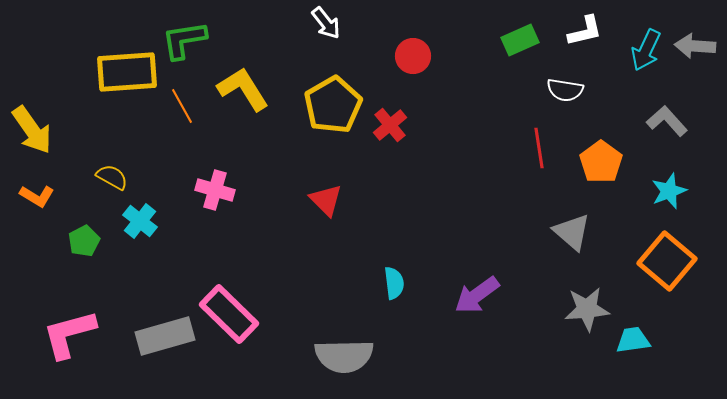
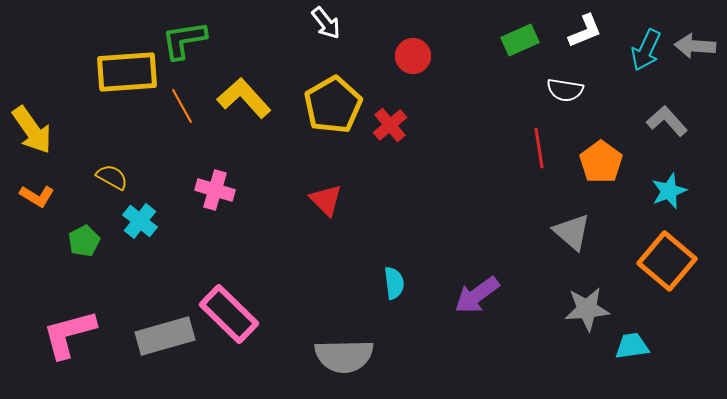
white L-shape: rotated 9 degrees counterclockwise
yellow L-shape: moved 1 px right, 9 px down; rotated 10 degrees counterclockwise
cyan trapezoid: moved 1 px left, 6 px down
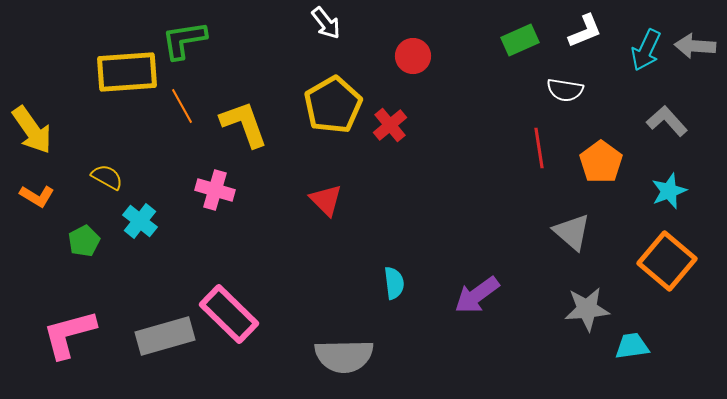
yellow L-shape: moved 26 px down; rotated 22 degrees clockwise
yellow semicircle: moved 5 px left
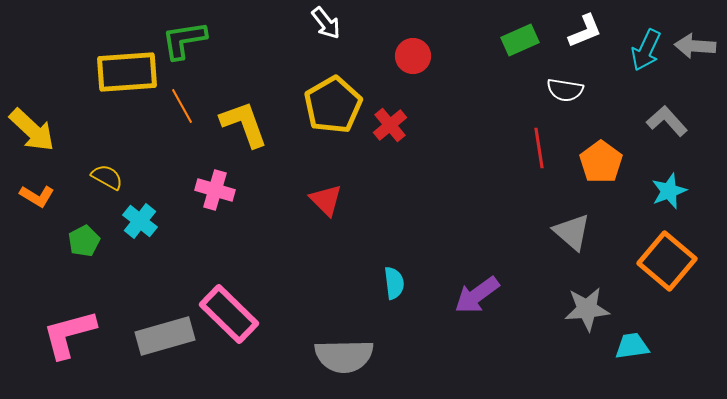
yellow arrow: rotated 12 degrees counterclockwise
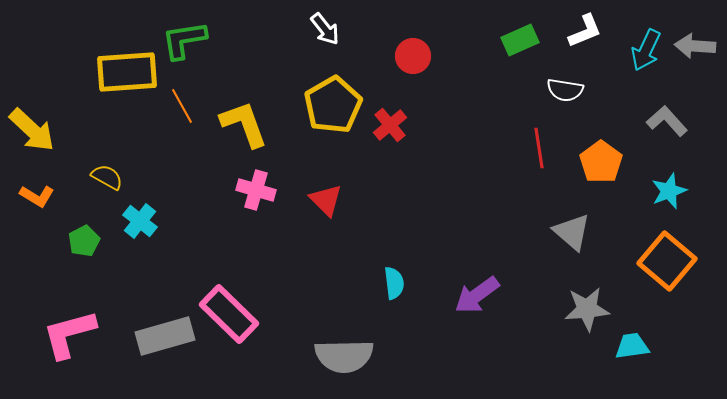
white arrow: moved 1 px left, 6 px down
pink cross: moved 41 px right
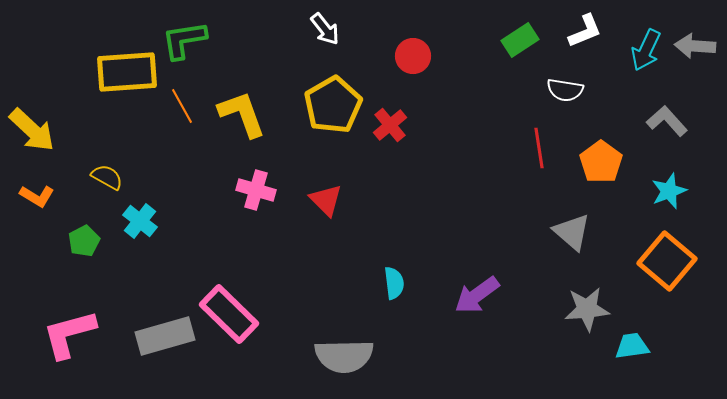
green rectangle: rotated 9 degrees counterclockwise
yellow L-shape: moved 2 px left, 10 px up
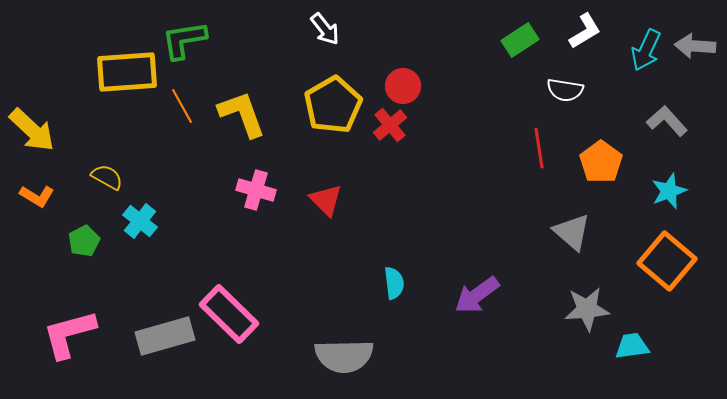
white L-shape: rotated 9 degrees counterclockwise
red circle: moved 10 px left, 30 px down
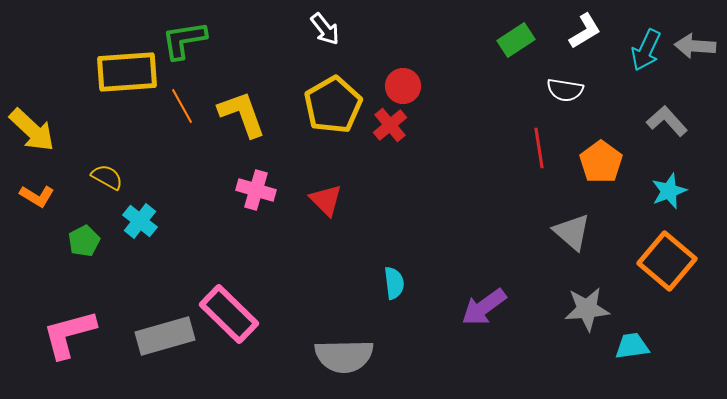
green rectangle: moved 4 px left
purple arrow: moved 7 px right, 12 px down
